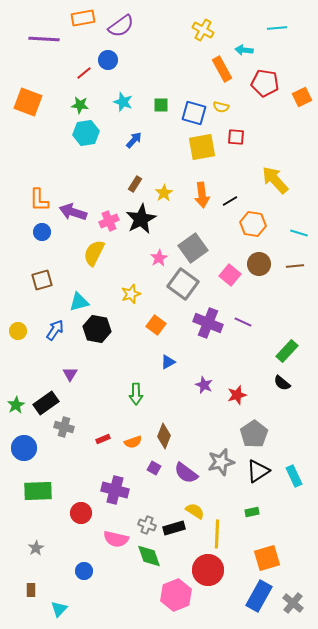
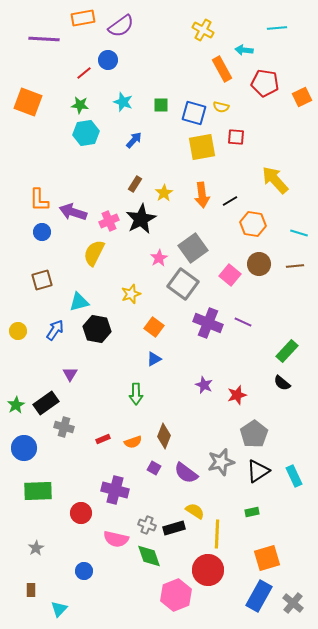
orange square at (156, 325): moved 2 px left, 2 px down
blue triangle at (168, 362): moved 14 px left, 3 px up
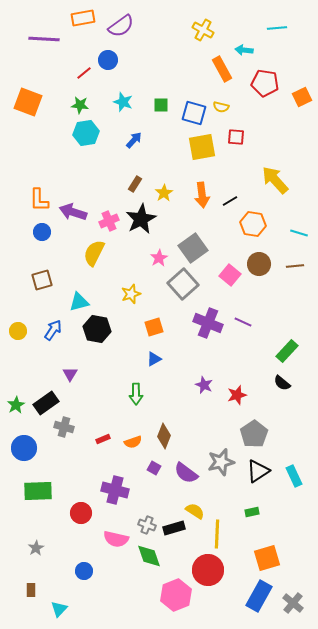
gray square at (183, 284): rotated 12 degrees clockwise
orange square at (154, 327): rotated 36 degrees clockwise
blue arrow at (55, 330): moved 2 px left
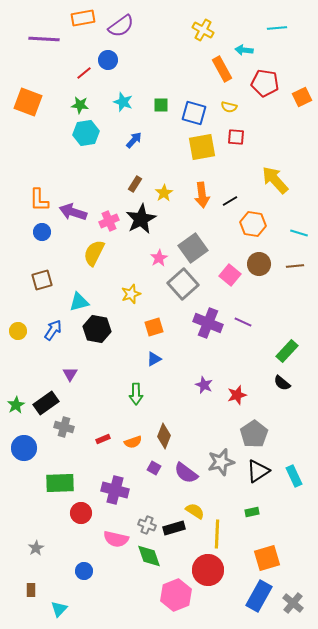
yellow semicircle at (221, 107): moved 8 px right
green rectangle at (38, 491): moved 22 px right, 8 px up
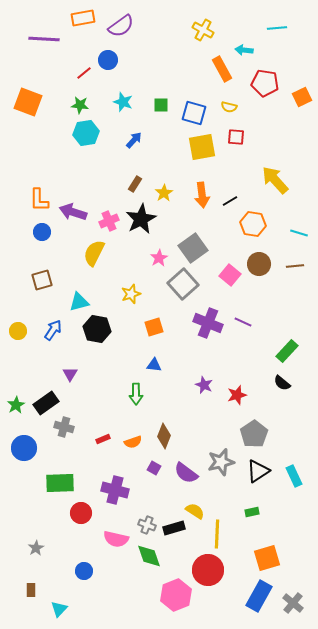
blue triangle at (154, 359): moved 6 px down; rotated 35 degrees clockwise
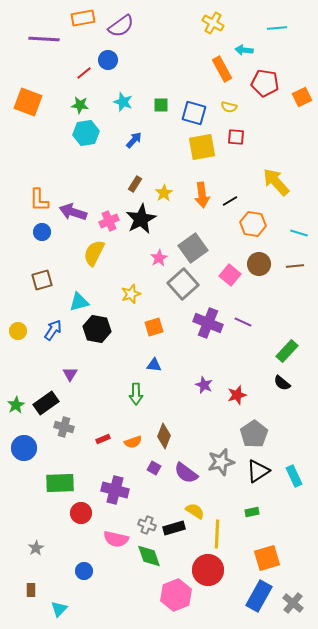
yellow cross at (203, 30): moved 10 px right, 7 px up
yellow arrow at (275, 180): moved 1 px right, 2 px down
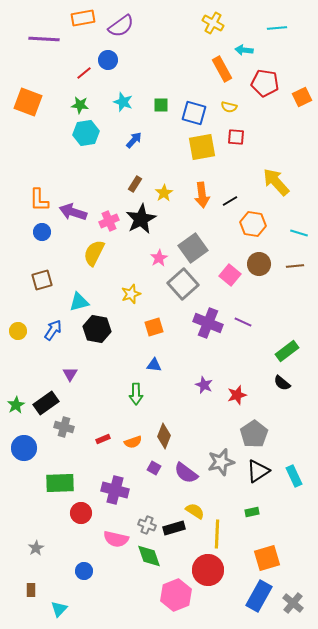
green rectangle at (287, 351): rotated 10 degrees clockwise
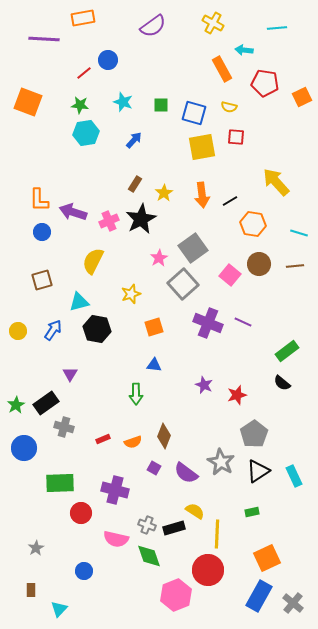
purple semicircle at (121, 26): moved 32 px right
yellow semicircle at (94, 253): moved 1 px left, 8 px down
gray star at (221, 462): rotated 28 degrees counterclockwise
orange square at (267, 558): rotated 8 degrees counterclockwise
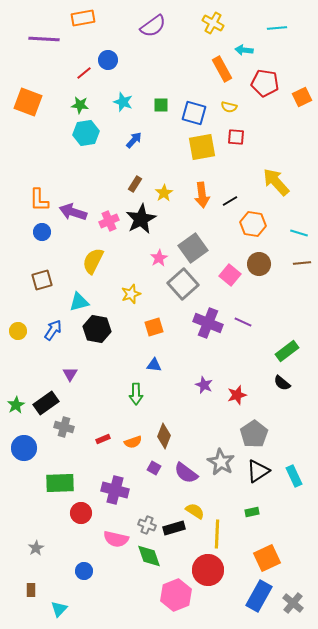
brown line at (295, 266): moved 7 px right, 3 px up
